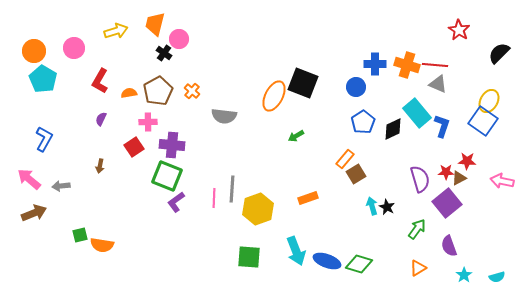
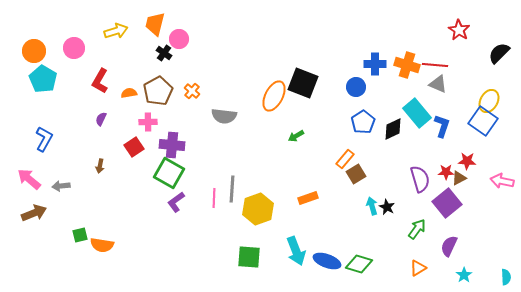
green square at (167, 176): moved 2 px right, 3 px up; rotated 8 degrees clockwise
purple semicircle at (449, 246): rotated 45 degrees clockwise
cyan semicircle at (497, 277): moved 9 px right; rotated 77 degrees counterclockwise
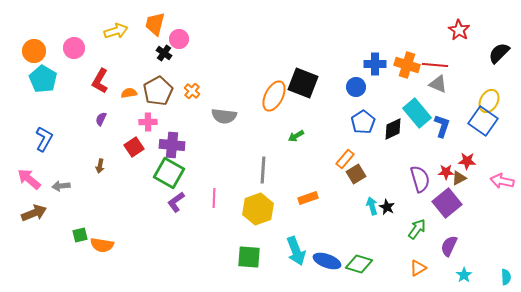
gray line at (232, 189): moved 31 px right, 19 px up
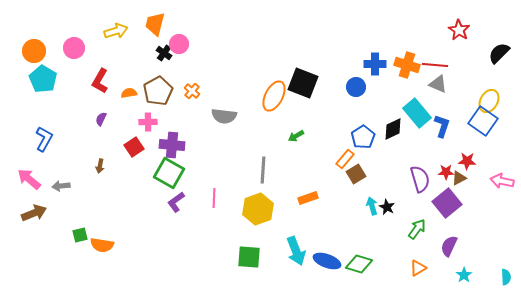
pink circle at (179, 39): moved 5 px down
blue pentagon at (363, 122): moved 15 px down
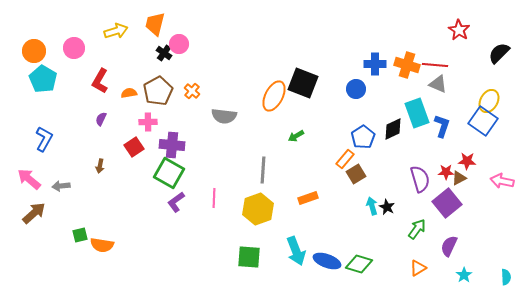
blue circle at (356, 87): moved 2 px down
cyan rectangle at (417, 113): rotated 20 degrees clockwise
brown arrow at (34, 213): rotated 20 degrees counterclockwise
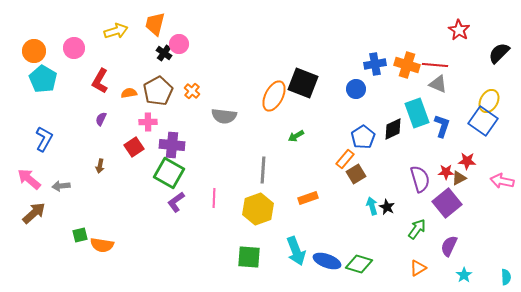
blue cross at (375, 64): rotated 10 degrees counterclockwise
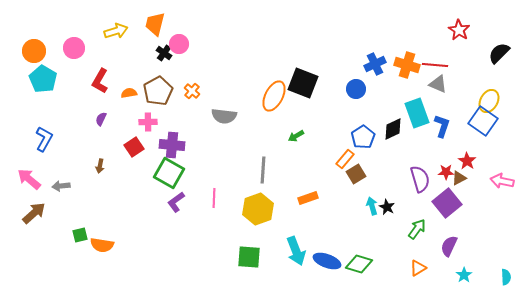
blue cross at (375, 64): rotated 15 degrees counterclockwise
red star at (467, 161): rotated 30 degrees clockwise
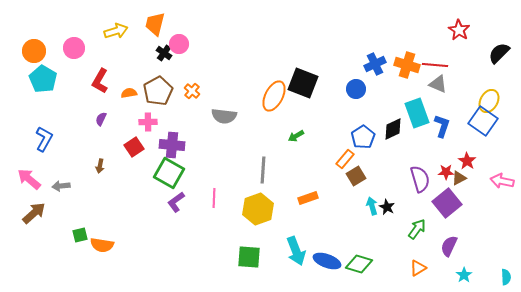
brown square at (356, 174): moved 2 px down
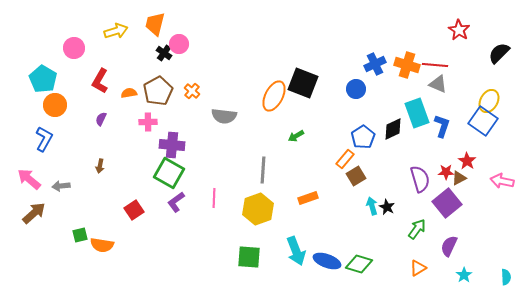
orange circle at (34, 51): moved 21 px right, 54 px down
red square at (134, 147): moved 63 px down
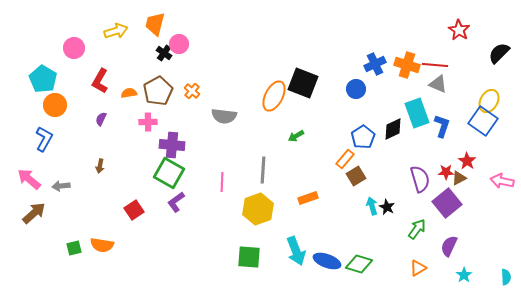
pink line at (214, 198): moved 8 px right, 16 px up
green square at (80, 235): moved 6 px left, 13 px down
